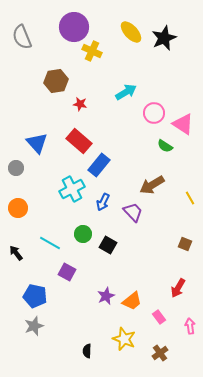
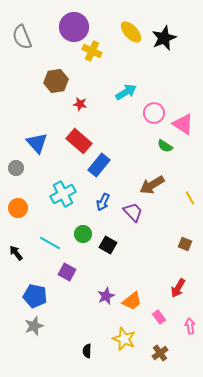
cyan cross: moved 9 px left, 5 px down
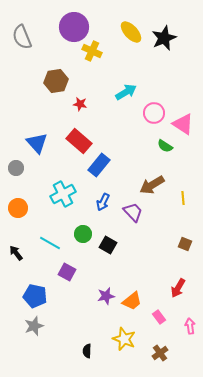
yellow line: moved 7 px left; rotated 24 degrees clockwise
purple star: rotated 12 degrees clockwise
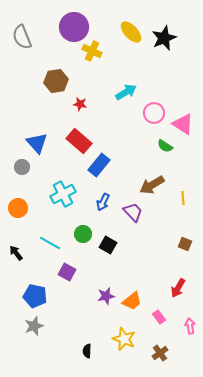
gray circle: moved 6 px right, 1 px up
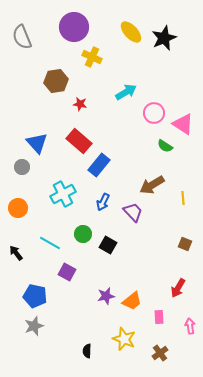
yellow cross: moved 6 px down
pink rectangle: rotated 32 degrees clockwise
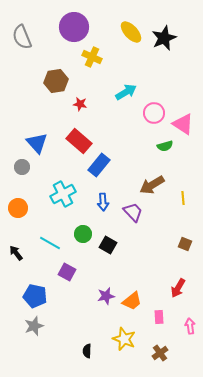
green semicircle: rotated 49 degrees counterclockwise
blue arrow: rotated 30 degrees counterclockwise
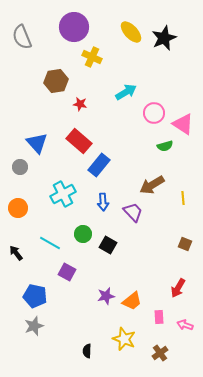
gray circle: moved 2 px left
pink arrow: moved 5 px left, 1 px up; rotated 63 degrees counterclockwise
